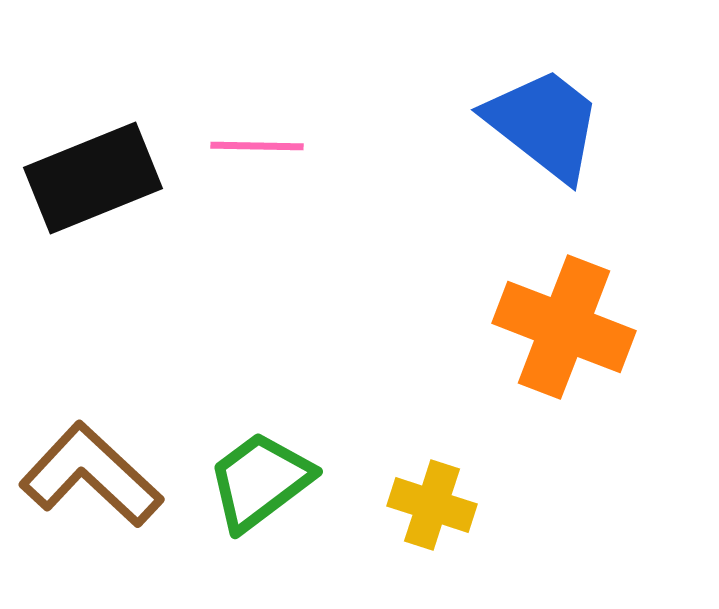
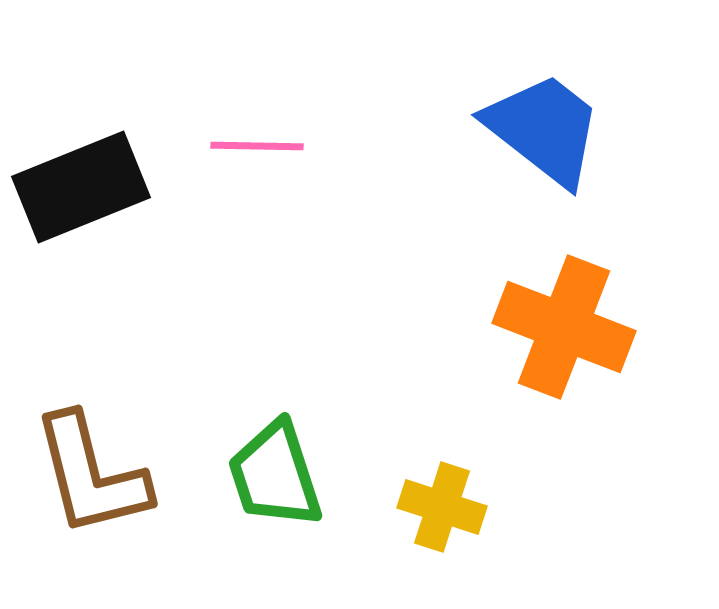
blue trapezoid: moved 5 px down
black rectangle: moved 12 px left, 9 px down
brown L-shape: rotated 147 degrees counterclockwise
green trapezoid: moved 15 px right, 6 px up; rotated 71 degrees counterclockwise
yellow cross: moved 10 px right, 2 px down
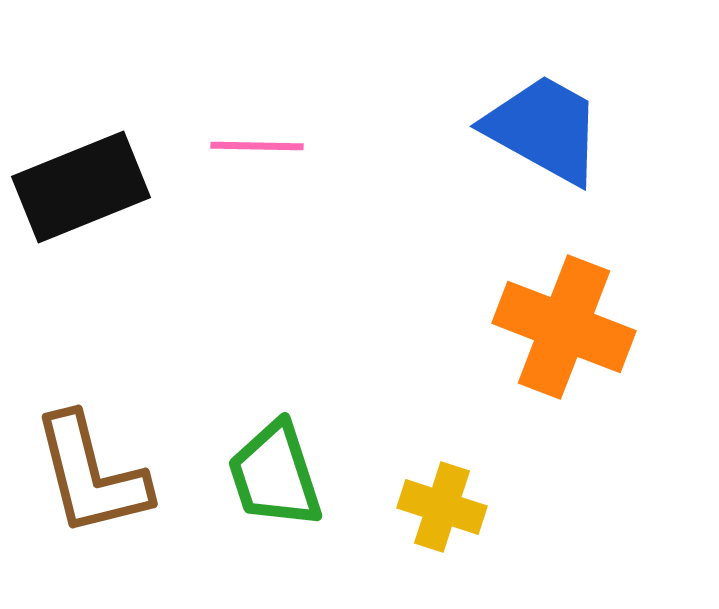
blue trapezoid: rotated 9 degrees counterclockwise
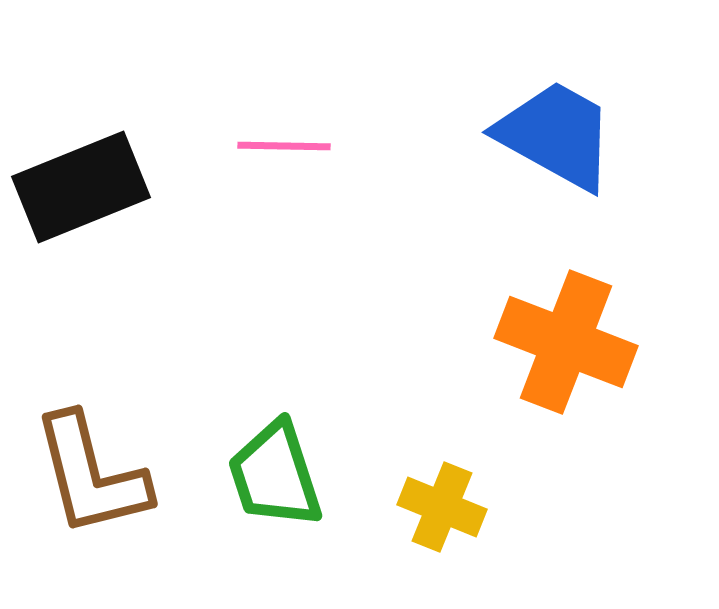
blue trapezoid: moved 12 px right, 6 px down
pink line: moved 27 px right
orange cross: moved 2 px right, 15 px down
yellow cross: rotated 4 degrees clockwise
